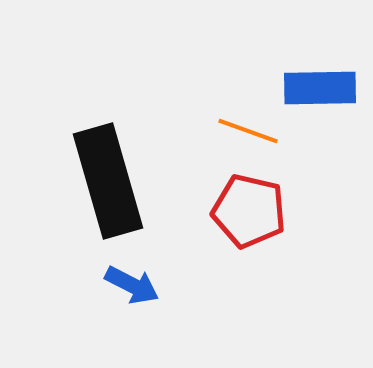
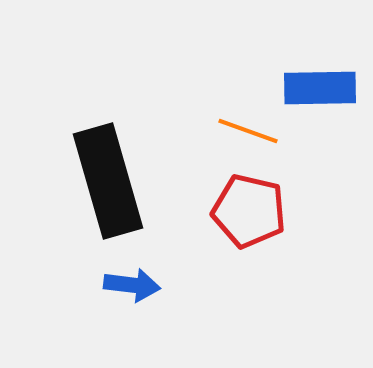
blue arrow: rotated 20 degrees counterclockwise
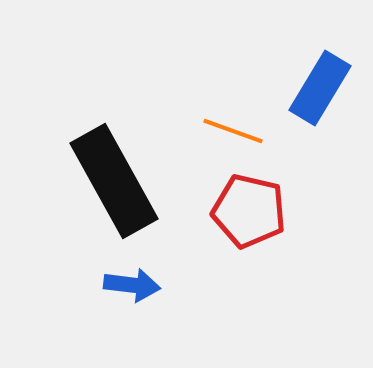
blue rectangle: rotated 58 degrees counterclockwise
orange line: moved 15 px left
black rectangle: moved 6 px right; rotated 13 degrees counterclockwise
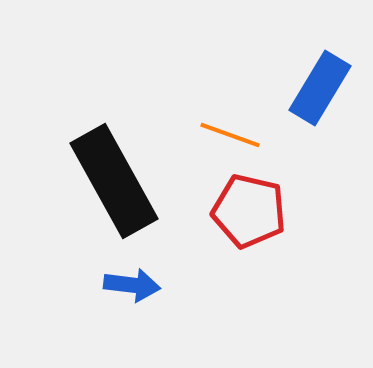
orange line: moved 3 px left, 4 px down
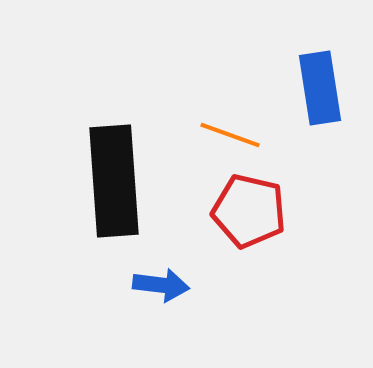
blue rectangle: rotated 40 degrees counterclockwise
black rectangle: rotated 25 degrees clockwise
blue arrow: moved 29 px right
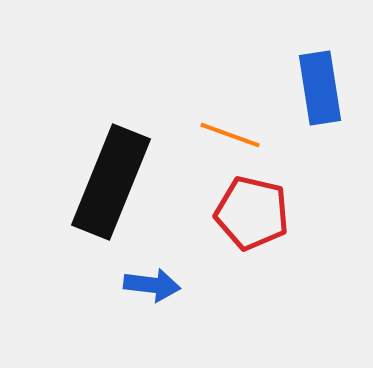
black rectangle: moved 3 px left, 1 px down; rotated 26 degrees clockwise
red pentagon: moved 3 px right, 2 px down
blue arrow: moved 9 px left
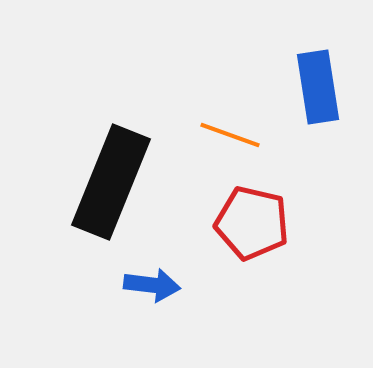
blue rectangle: moved 2 px left, 1 px up
red pentagon: moved 10 px down
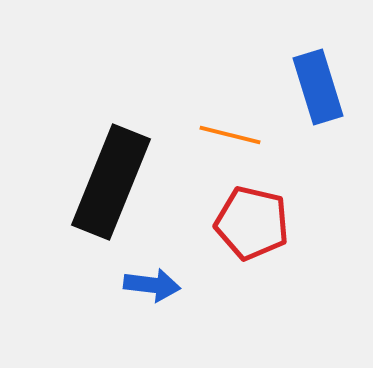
blue rectangle: rotated 8 degrees counterclockwise
orange line: rotated 6 degrees counterclockwise
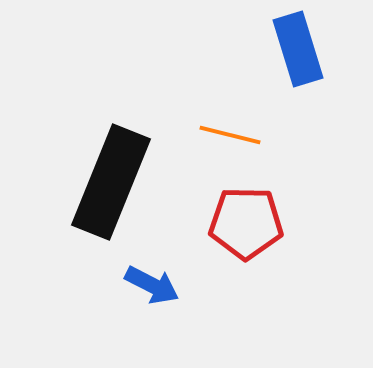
blue rectangle: moved 20 px left, 38 px up
red pentagon: moved 6 px left; rotated 12 degrees counterclockwise
blue arrow: rotated 20 degrees clockwise
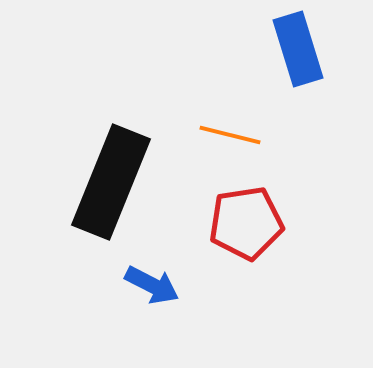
red pentagon: rotated 10 degrees counterclockwise
